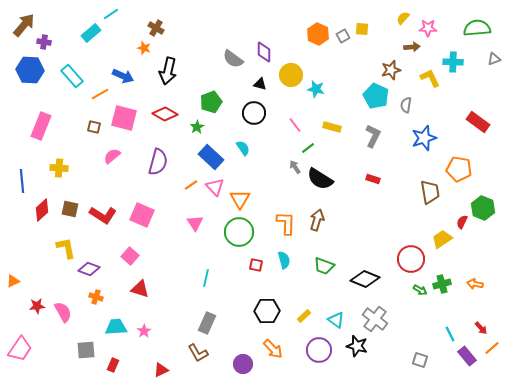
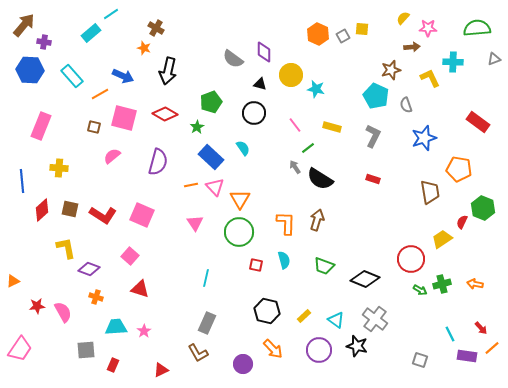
gray semicircle at (406, 105): rotated 28 degrees counterclockwise
orange line at (191, 185): rotated 24 degrees clockwise
black hexagon at (267, 311): rotated 15 degrees clockwise
purple rectangle at (467, 356): rotated 42 degrees counterclockwise
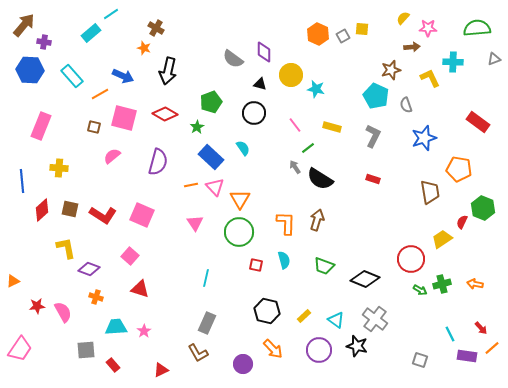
red rectangle at (113, 365): rotated 64 degrees counterclockwise
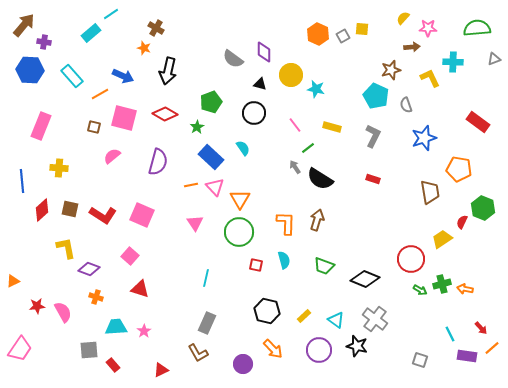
orange arrow at (475, 284): moved 10 px left, 5 px down
gray square at (86, 350): moved 3 px right
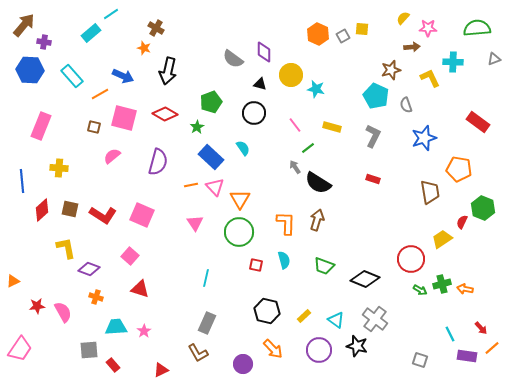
black semicircle at (320, 179): moved 2 px left, 4 px down
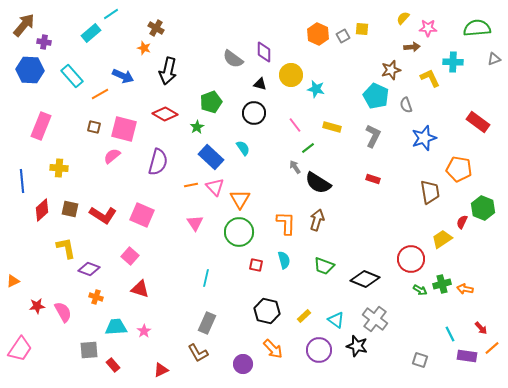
pink square at (124, 118): moved 11 px down
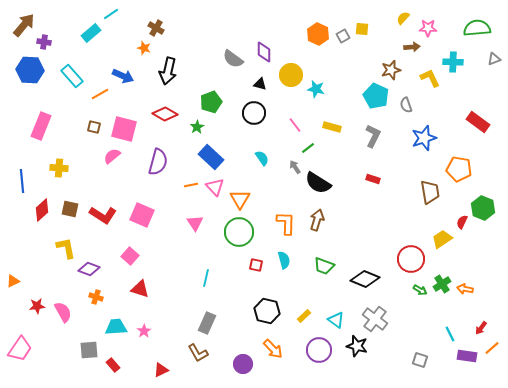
cyan semicircle at (243, 148): moved 19 px right, 10 px down
green cross at (442, 284): rotated 18 degrees counterclockwise
red arrow at (481, 328): rotated 80 degrees clockwise
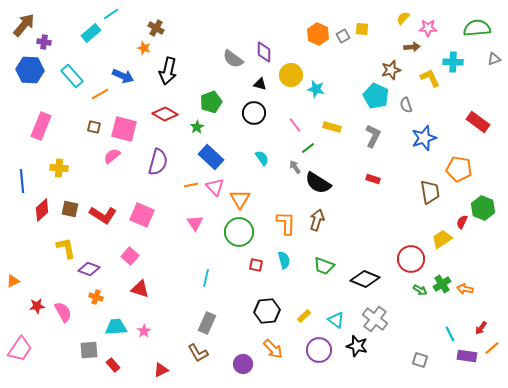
black hexagon at (267, 311): rotated 20 degrees counterclockwise
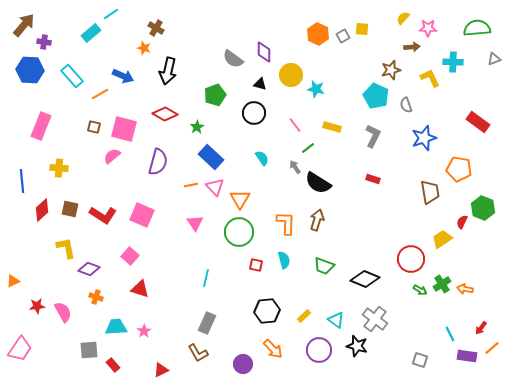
green pentagon at (211, 102): moved 4 px right, 7 px up
